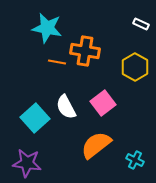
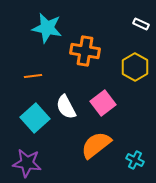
orange line: moved 24 px left, 14 px down; rotated 18 degrees counterclockwise
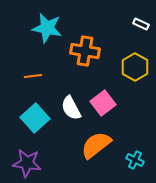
white semicircle: moved 5 px right, 1 px down
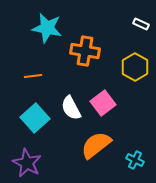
purple star: rotated 20 degrees clockwise
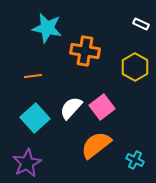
pink square: moved 1 px left, 4 px down
white semicircle: rotated 70 degrees clockwise
purple star: rotated 16 degrees clockwise
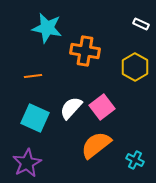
cyan square: rotated 24 degrees counterclockwise
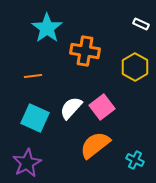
cyan star: rotated 24 degrees clockwise
orange semicircle: moved 1 px left
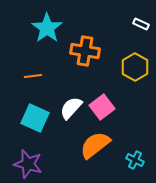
purple star: moved 1 px right, 1 px down; rotated 28 degrees counterclockwise
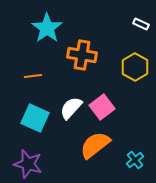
orange cross: moved 3 px left, 4 px down
cyan cross: rotated 24 degrees clockwise
